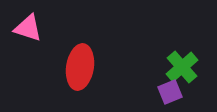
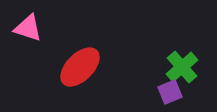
red ellipse: rotated 36 degrees clockwise
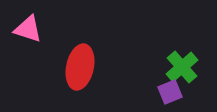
pink triangle: moved 1 px down
red ellipse: rotated 33 degrees counterclockwise
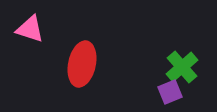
pink triangle: moved 2 px right
red ellipse: moved 2 px right, 3 px up
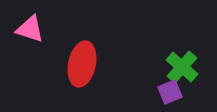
green cross: rotated 8 degrees counterclockwise
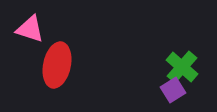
red ellipse: moved 25 px left, 1 px down
purple square: moved 3 px right, 2 px up; rotated 10 degrees counterclockwise
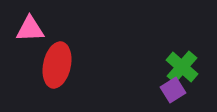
pink triangle: rotated 20 degrees counterclockwise
